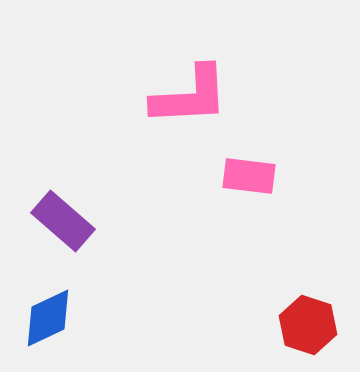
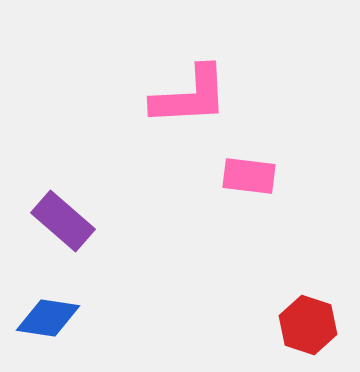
blue diamond: rotated 34 degrees clockwise
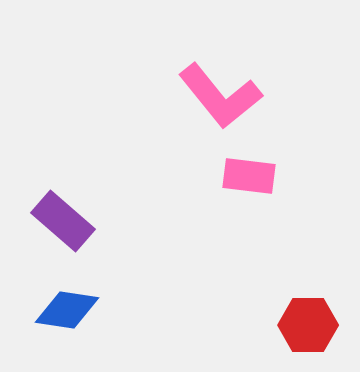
pink L-shape: moved 30 px right; rotated 54 degrees clockwise
blue diamond: moved 19 px right, 8 px up
red hexagon: rotated 18 degrees counterclockwise
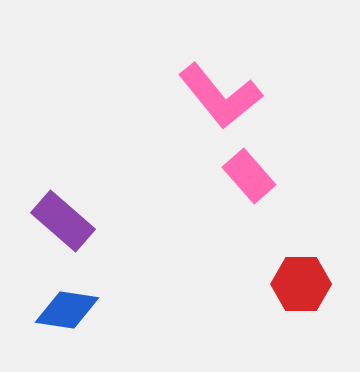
pink rectangle: rotated 42 degrees clockwise
red hexagon: moved 7 px left, 41 px up
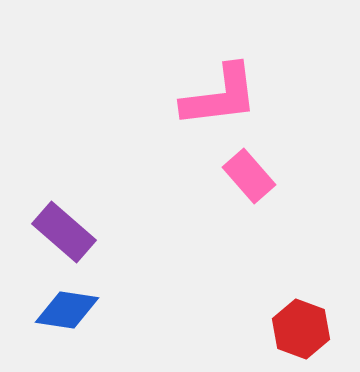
pink L-shape: rotated 58 degrees counterclockwise
purple rectangle: moved 1 px right, 11 px down
red hexagon: moved 45 px down; rotated 20 degrees clockwise
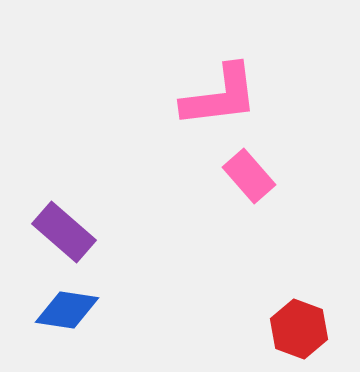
red hexagon: moved 2 px left
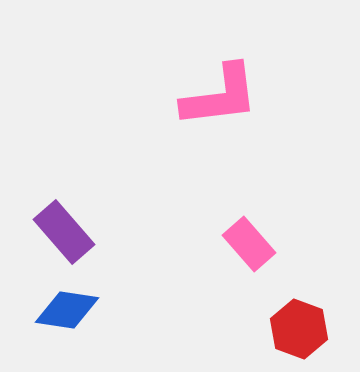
pink rectangle: moved 68 px down
purple rectangle: rotated 8 degrees clockwise
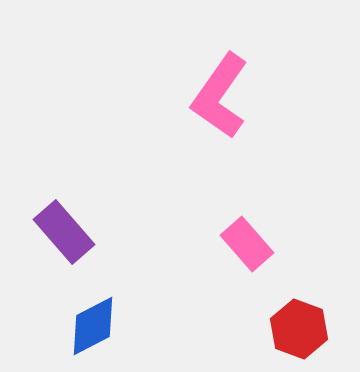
pink L-shape: rotated 132 degrees clockwise
pink rectangle: moved 2 px left
blue diamond: moved 26 px right, 16 px down; rotated 36 degrees counterclockwise
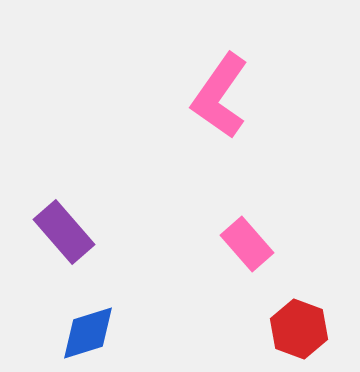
blue diamond: moved 5 px left, 7 px down; rotated 10 degrees clockwise
